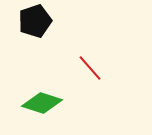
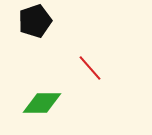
green diamond: rotated 18 degrees counterclockwise
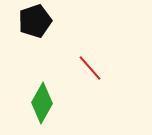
green diamond: rotated 60 degrees counterclockwise
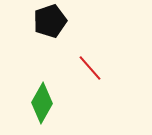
black pentagon: moved 15 px right
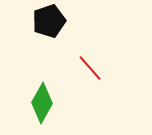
black pentagon: moved 1 px left
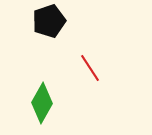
red line: rotated 8 degrees clockwise
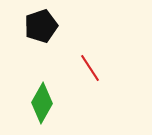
black pentagon: moved 8 px left, 5 px down
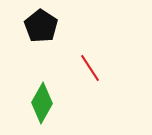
black pentagon: rotated 20 degrees counterclockwise
